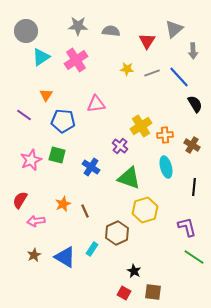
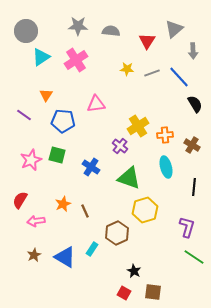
yellow cross: moved 3 px left
purple L-shape: rotated 30 degrees clockwise
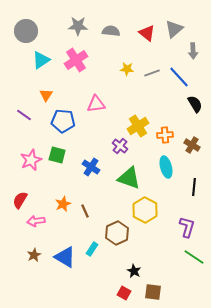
red triangle: moved 8 px up; rotated 24 degrees counterclockwise
cyan triangle: moved 3 px down
yellow hexagon: rotated 15 degrees counterclockwise
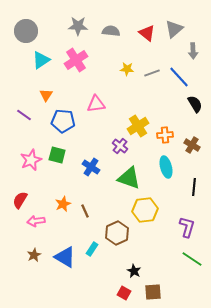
yellow hexagon: rotated 25 degrees clockwise
green line: moved 2 px left, 2 px down
brown square: rotated 12 degrees counterclockwise
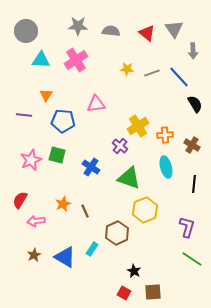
gray triangle: rotated 24 degrees counterclockwise
cyan triangle: rotated 36 degrees clockwise
purple line: rotated 28 degrees counterclockwise
black line: moved 3 px up
yellow hexagon: rotated 15 degrees counterclockwise
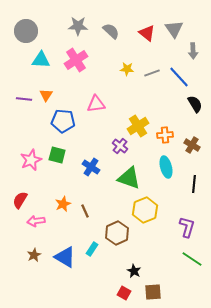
gray semicircle: rotated 36 degrees clockwise
purple line: moved 16 px up
